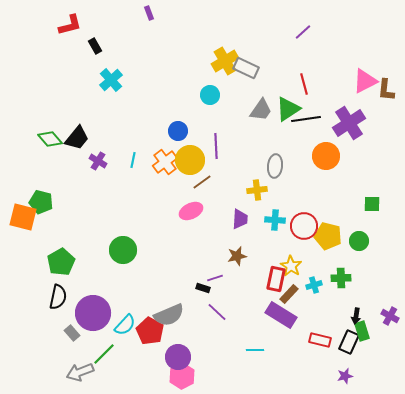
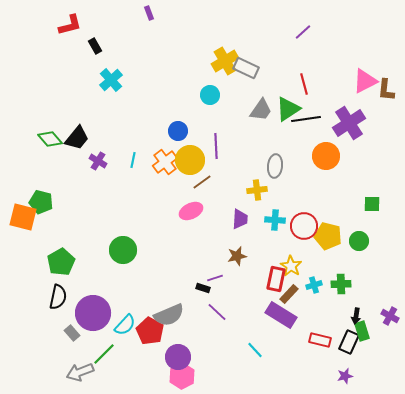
green cross at (341, 278): moved 6 px down
cyan line at (255, 350): rotated 48 degrees clockwise
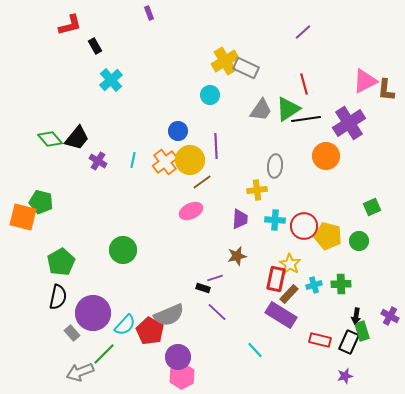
green square at (372, 204): moved 3 px down; rotated 24 degrees counterclockwise
yellow star at (291, 266): moved 1 px left, 2 px up
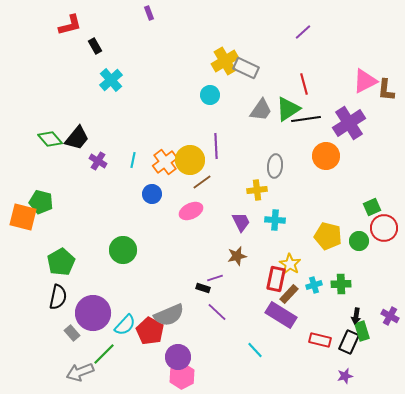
blue circle at (178, 131): moved 26 px left, 63 px down
purple trapezoid at (240, 219): moved 1 px right, 3 px down; rotated 30 degrees counterclockwise
red circle at (304, 226): moved 80 px right, 2 px down
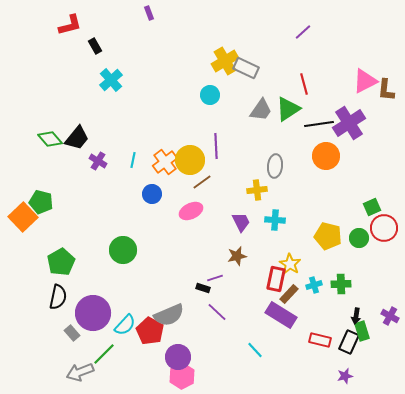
black line at (306, 119): moved 13 px right, 5 px down
orange square at (23, 217): rotated 32 degrees clockwise
green circle at (359, 241): moved 3 px up
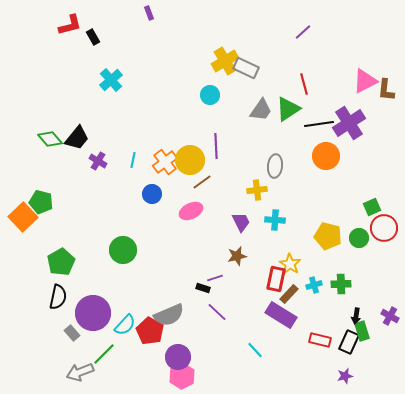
black rectangle at (95, 46): moved 2 px left, 9 px up
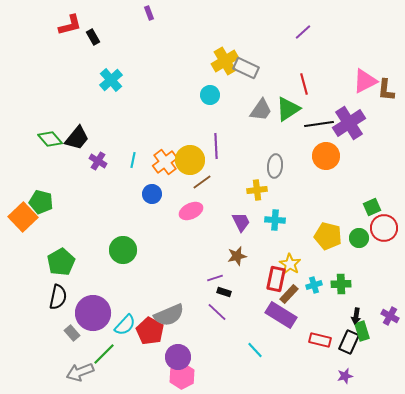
black rectangle at (203, 288): moved 21 px right, 4 px down
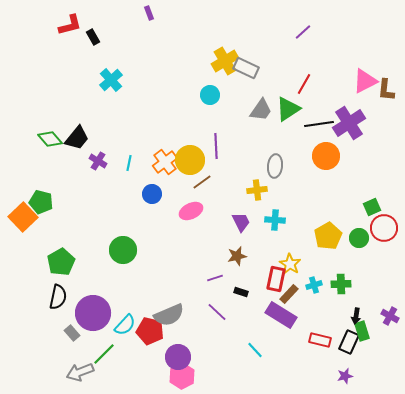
red line at (304, 84): rotated 45 degrees clockwise
cyan line at (133, 160): moved 4 px left, 3 px down
yellow pentagon at (328, 236): rotated 28 degrees clockwise
black rectangle at (224, 292): moved 17 px right
red pentagon at (150, 331): rotated 16 degrees counterclockwise
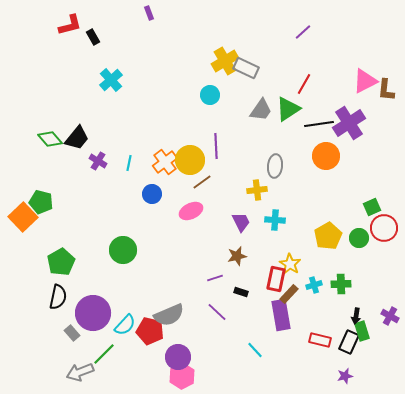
purple rectangle at (281, 315): rotated 48 degrees clockwise
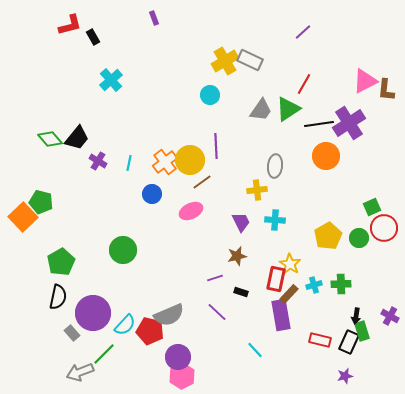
purple rectangle at (149, 13): moved 5 px right, 5 px down
gray rectangle at (246, 68): moved 4 px right, 8 px up
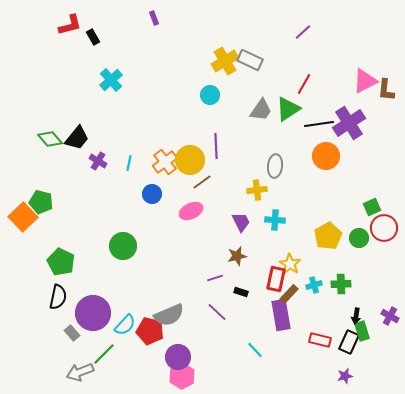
green circle at (123, 250): moved 4 px up
green pentagon at (61, 262): rotated 16 degrees counterclockwise
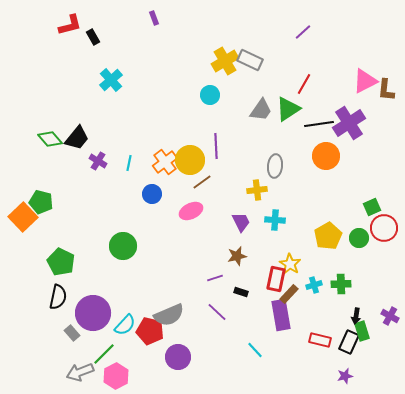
pink hexagon at (182, 376): moved 66 px left
